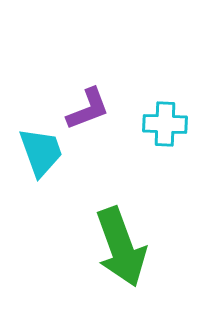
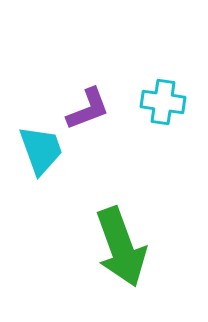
cyan cross: moved 2 px left, 22 px up; rotated 6 degrees clockwise
cyan trapezoid: moved 2 px up
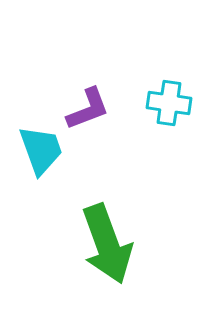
cyan cross: moved 6 px right, 1 px down
green arrow: moved 14 px left, 3 px up
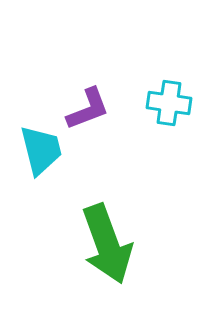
cyan trapezoid: rotated 6 degrees clockwise
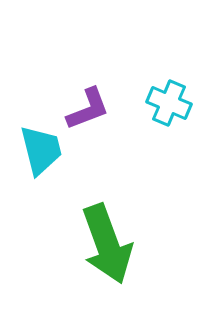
cyan cross: rotated 15 degrees clockwise
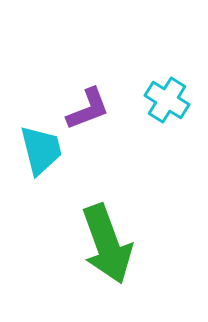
cyan cross: moved 2 px left, 3 px up; rotated 9 degrees clockwise
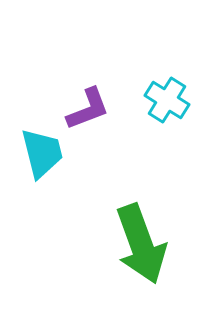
cyan trapezoid: moved 1 px right, 3 px down
green arrow: moved 34 px right
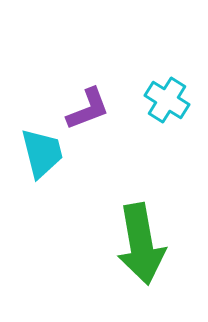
green arrow: rotated 10 degrees clockwise
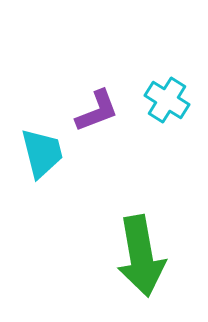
purple L-shape: moved 9 px right, 2 px down
green arrow: moved 12 px down
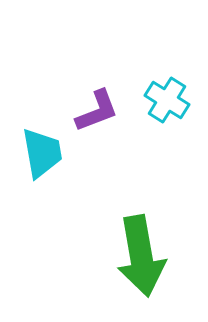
cyan trapezoid: rotated 4 degrees clockwise
